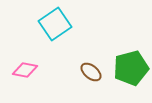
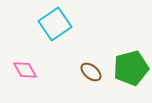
pink diamond: rotated 50 degrees clockwise
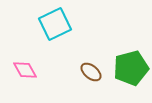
cyan square: rotated 8 degrees clockwise
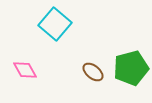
cyan square: rotated 24 degrees counterclockwise
brown ellipse: moved 2 px right
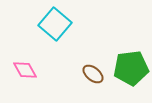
green pentagon: rotated 8 degrees clockwise
brown ellipse: moved 2 px down
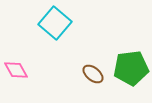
cyan square: moved 1 px up
pink diamond: moved 9 px left
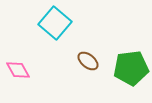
pink diamond: moved 2 px right
brown ellipse: moved 5 px left, 13 px up
